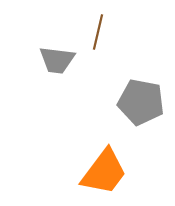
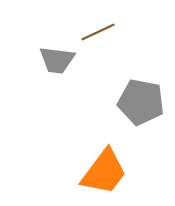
brown line: rotated 52 degrees clockwise
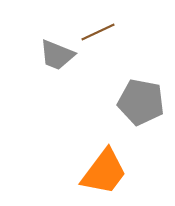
gray trapezoid: moved 5 px up; rotated 15 degrees clockwise
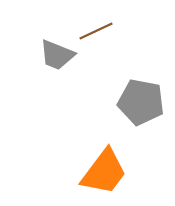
brown line: moved 2 px left, 1 px up
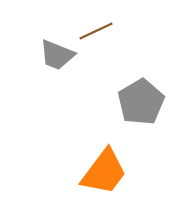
gray pentagon: rotated 30 degrees clockwise
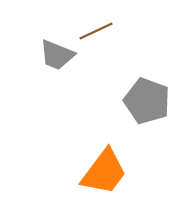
gray pentagon: moved 6 px right, 1 px up; rotated 21 degrees counterclockwise
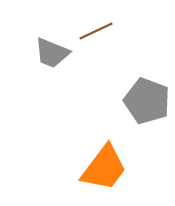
gray trapezoid: moved 5 px left, 2 px up
orange trapezoid: moved 4 px up
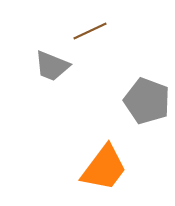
brown line: moved 6 px left
gray trapezoid: moved 13 px down
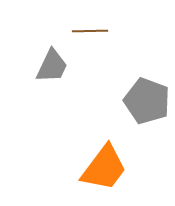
brown line: rotated 24 degrees clockwise
gray trapezoid: rotated 87 degrees counterclockwise
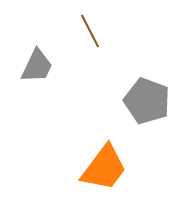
brown line: rotated 64 degrees clockwise
gray trapezoid: moved 15 px left
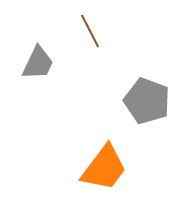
gray trapezoid: moved 1 px right, 3 px up
